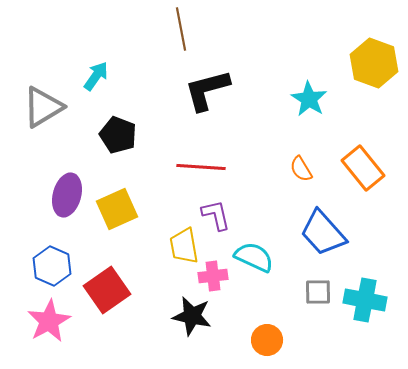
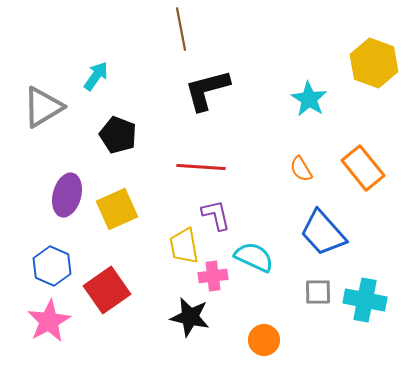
black star: moved 2 px left, 1 px down
orange circle: moved 3 px left
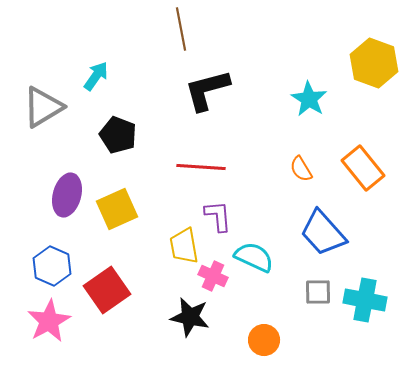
purple L-shape: moved 2 px right, 1 px down; rotated 8 degrees clockwise
pink cross: rotated 32 degrees clockwise
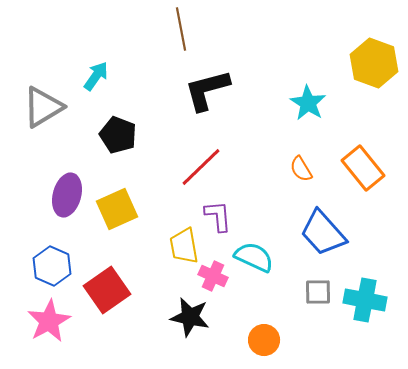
cyan star: moved 1 px left, 4 px down
red line: rotated 48 degrees counterclockwise
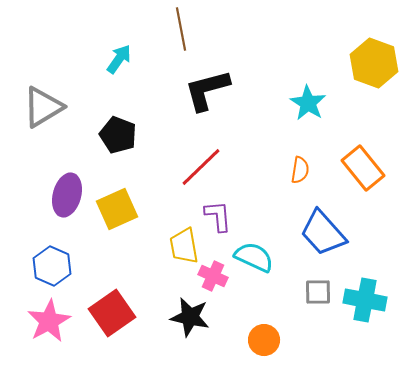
cyan arrow: moved 23 px right, 17 px up
orange semicircle: moved 1 px left, 1 px down; rotated 140 degrees counterclockwise
red square: moved 5 px right, 23 px down
